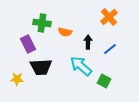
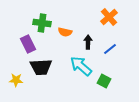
yellow star: moved 1 px left, 1 px down
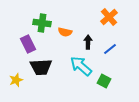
yellow star: rotated 24 degrees counterclockwise
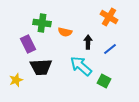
orange cross: rotated 18 degrees counterclockwise
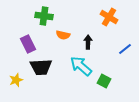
green cross: moved 2 px right, 7 px up
orange semicircle: moved 2 px left, 3 px down
blue line: moved 15 px right
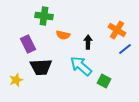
orange cross: moved 8 px right, 13 px down
